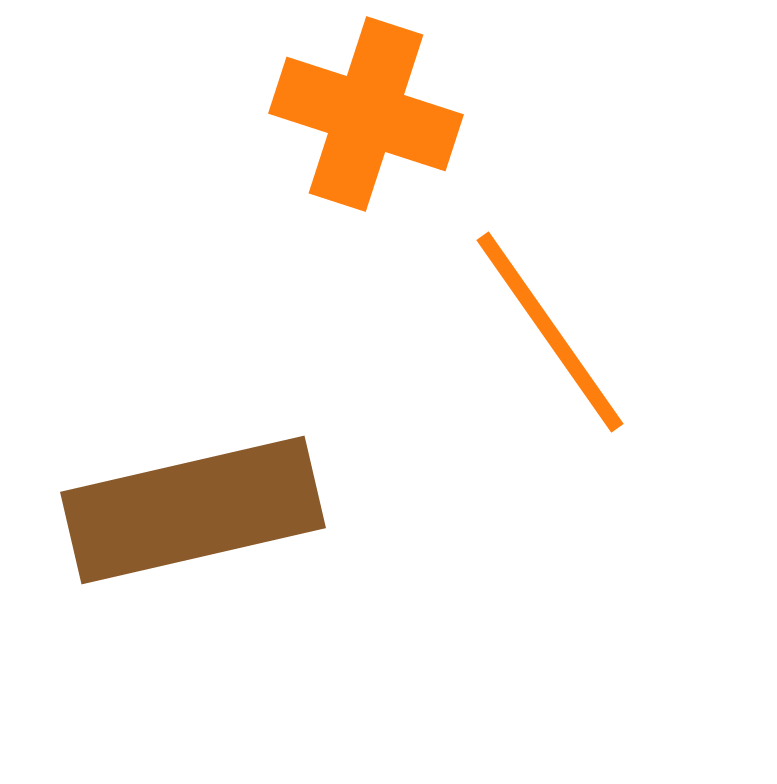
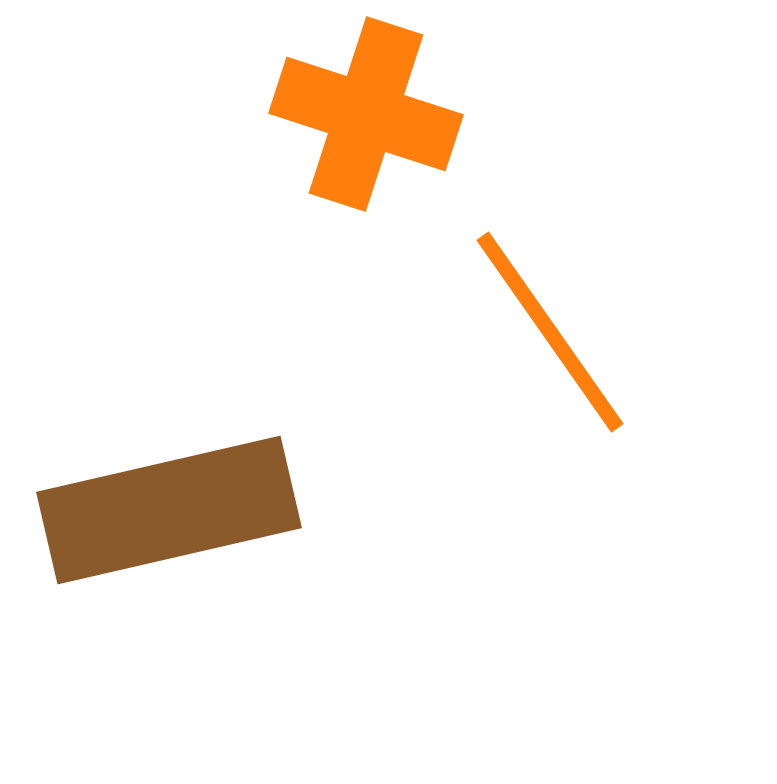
brown rectangle: moved 24 px left
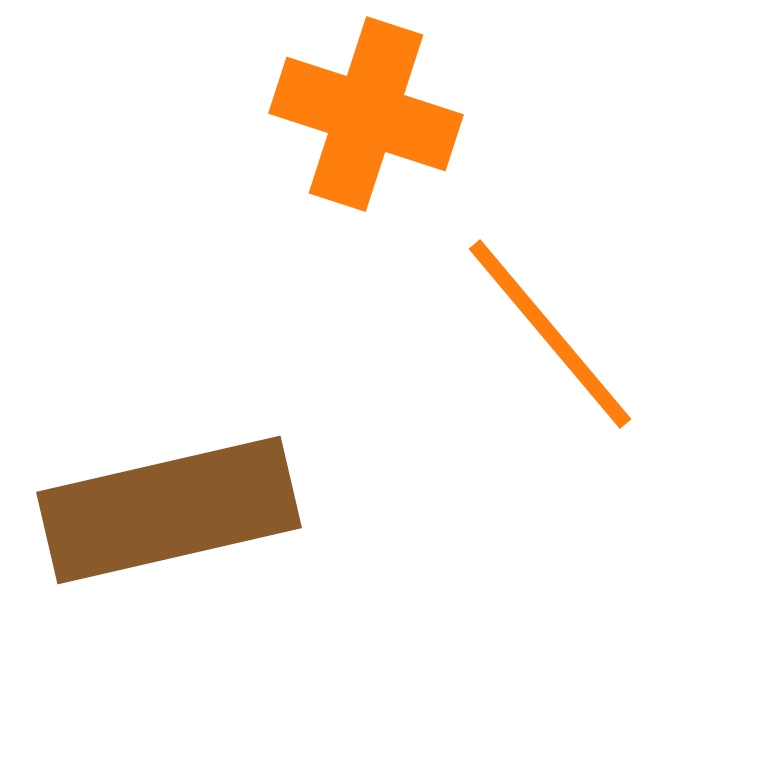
orange line: moved 2 px down; rotated 5 degrees counterclockwise
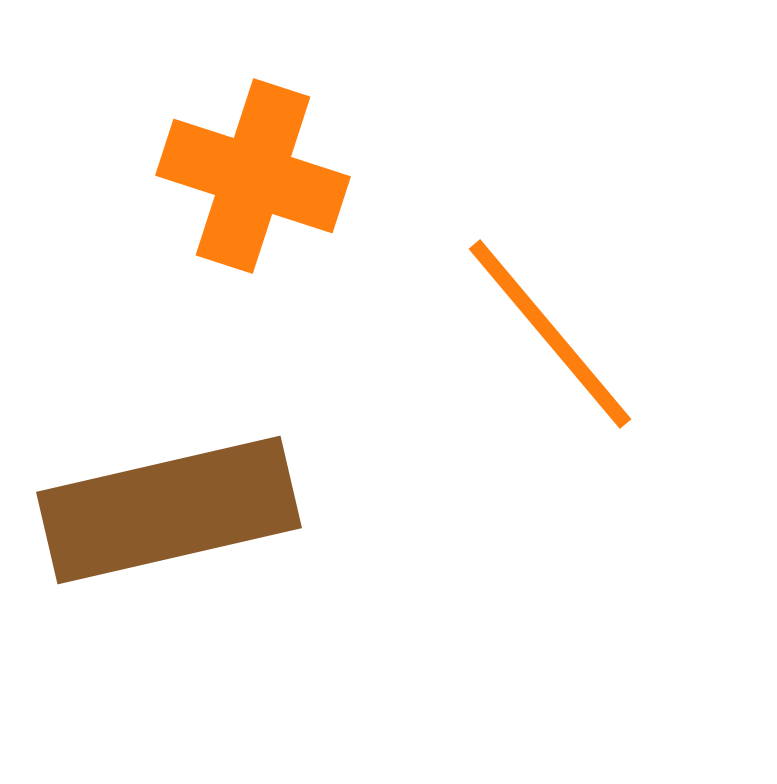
orange cross: moved 113 px left, 62 px down
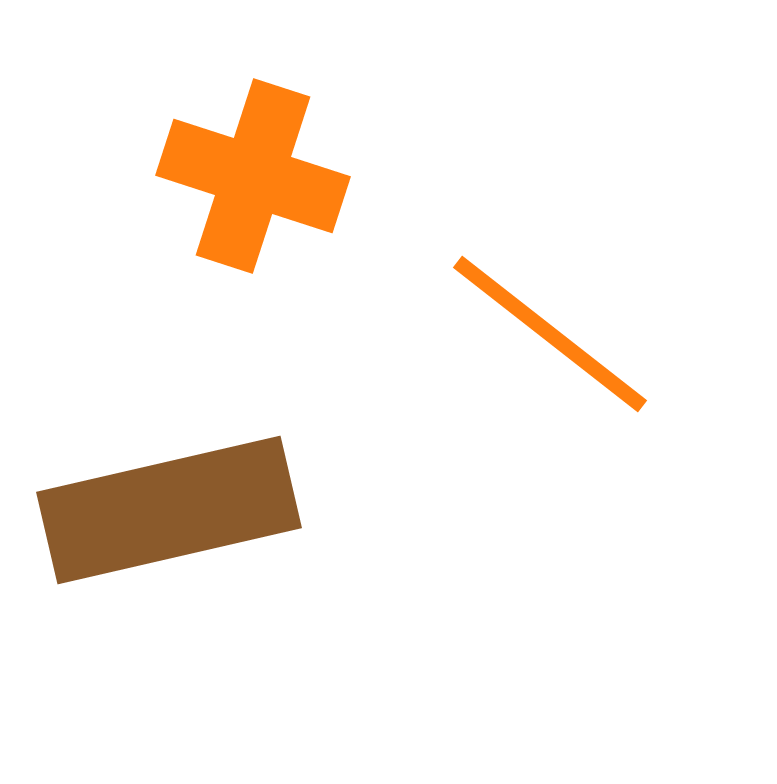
orange line: rotated 12 degrees counterclockwise
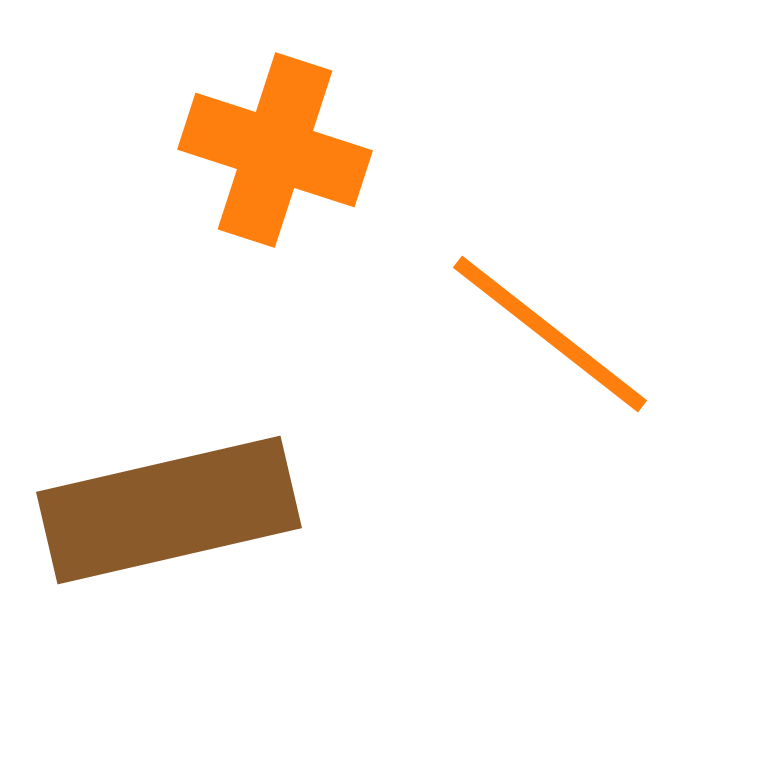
orange cross: moved 22 px right, 26 px up
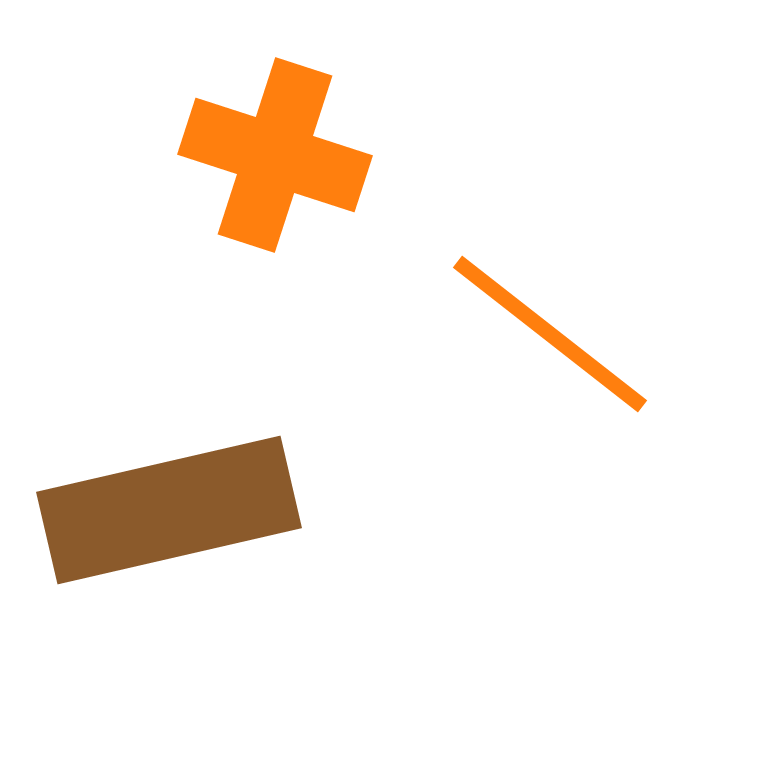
orange cross: moved 5 px down
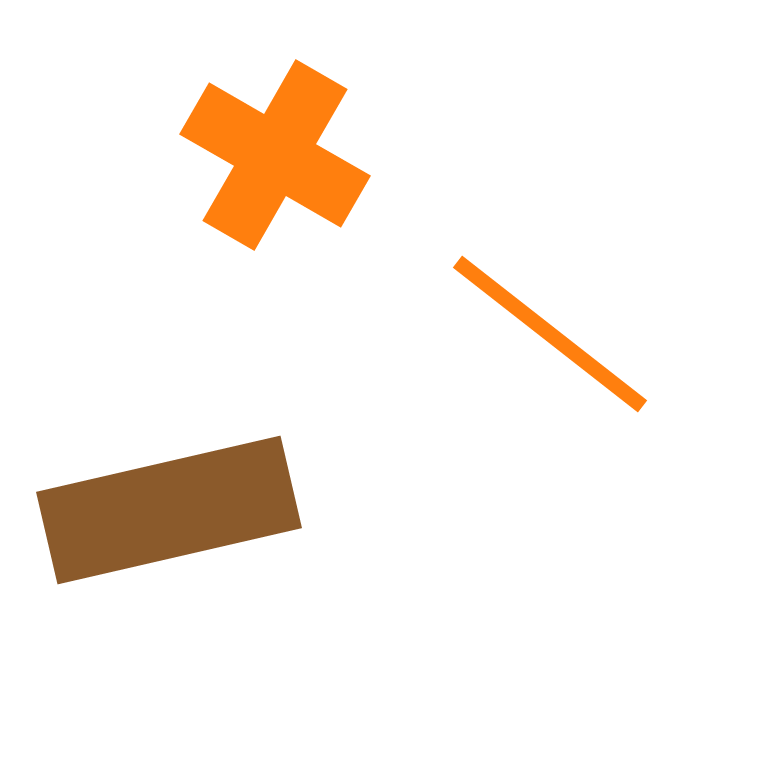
orange cross: rotated 12 degrees clockwise
